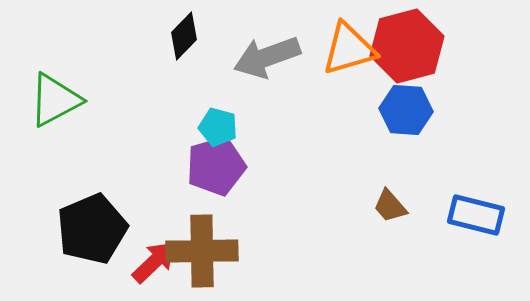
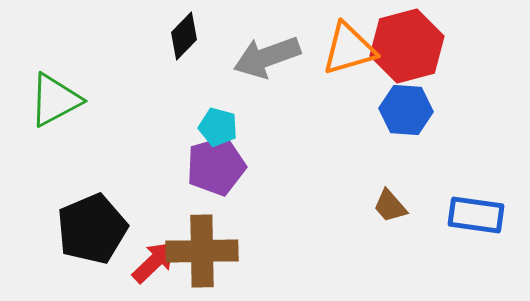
blue rectangle: rotated 6 degrees counterclockwise
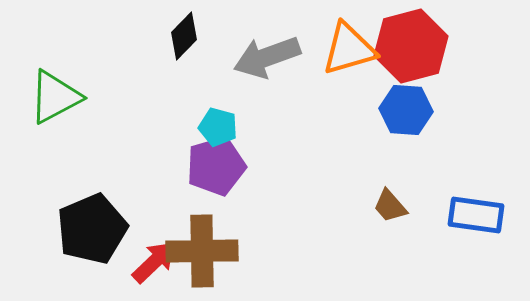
red hexagon: moved 4 px right
green triangle: moved 3 px up
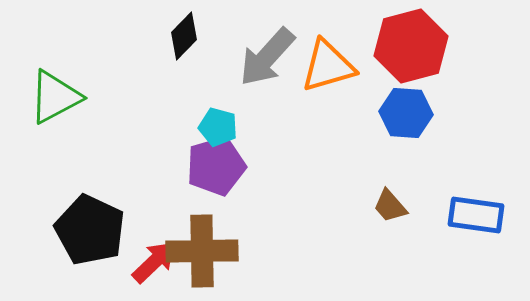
orange triangle: moved 21 px left, 17 px down
gray arrow: rotated 28 degrees counterclockwise
blue hexagon: moved 3 px down
black pentagon: moved 2 px left, 1 px down; rotated 24 degrees counterclockwise
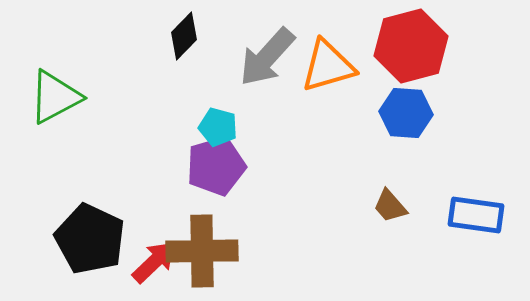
black pentagon: moved 9 px down
